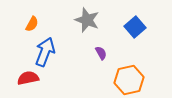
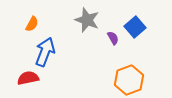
purple semicircle: moved 12 px right, 15 px up
orange hexagon: rotated 8 degrees counterclockwise
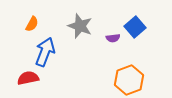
gray star: moved 7 px left, 6 px down
purple semicircle: rotated 112 degrees clockwise
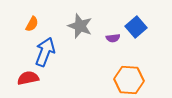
blue square: moved 1 px right
orange hexagon: rotated 24 degrees clockwise
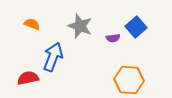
orange semicircle: rotated 98 degrees counterclockwise
blue arrow: moved 8 px right, 5 px down
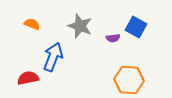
blue square: rotated 20 degrees counterclockwise
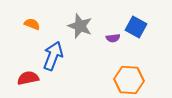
blue arrow: moved 1 px up
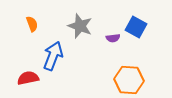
orange semicircle: rotated 49 degrees clockwise
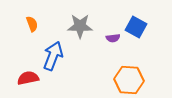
gray star: rotated 20 degrees counterclockwise
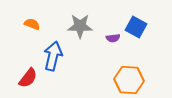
orange semicircle: rotated 49 degrees counterclockwise
blue arrow: rotated 8 degrees counterclockwise
red semicircle: rotated 140 degrees clockwise
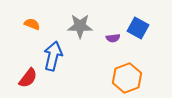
blue square: moved 2 px right, 1 px down
orange hexagon: moved 2 px left, 2 px up; rotated 24 degrees counterclockwise
